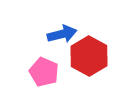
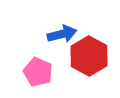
pink pentagon: moved 6 px left
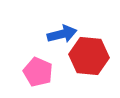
red hexagon: rotated 24 degrees counterclockwise
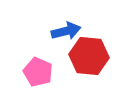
blue arrow: moved 4 px right, 3 px up
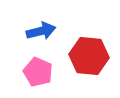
blue arrow: moved 25 px left
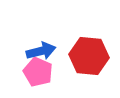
blue arrow: moved 20 px down
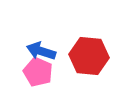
blue arrow: rotated 148 degrees counterclockwise
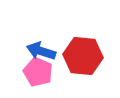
red hexagon: moved 6 px left
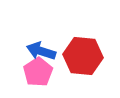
pink pentagon: rotated 16 degrees clockwise
